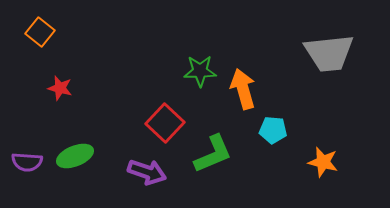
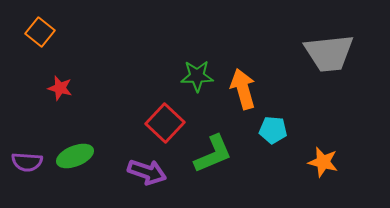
green star: moved 3 px left, 5 px down
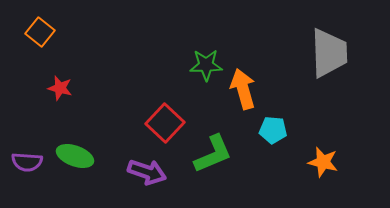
gray trapezoid: rotated 86 degrees counterclockwise
green star: moved 9 px right, 11 px up
green ellipse: rotated 42 degrees clockwise
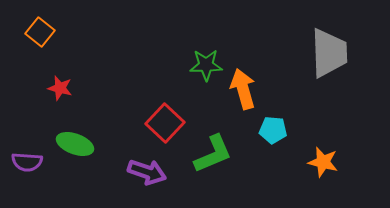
green ellipse: moved 12 px up
